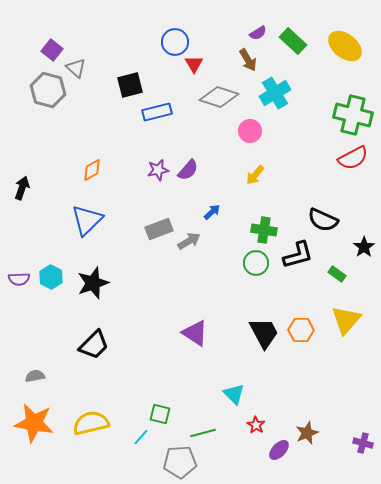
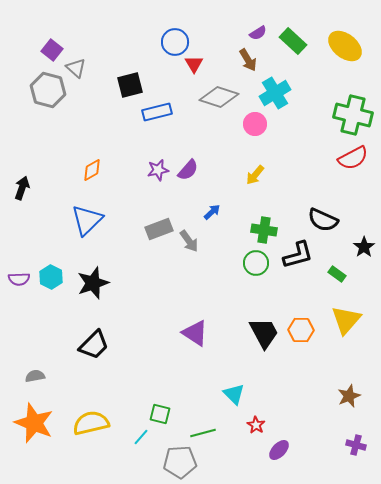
pink circle at (250, 131): moved 5 px right, 7 px up
gray arrow at (189, 241): rotated 85 degrees clockwise
orange star at (34, 423): rotated 12 degrees clockwise
brown star at (307, 433): moved 42 px right, 37 px up
purple cross at (363, 443): moved 7 px left, 2 px down
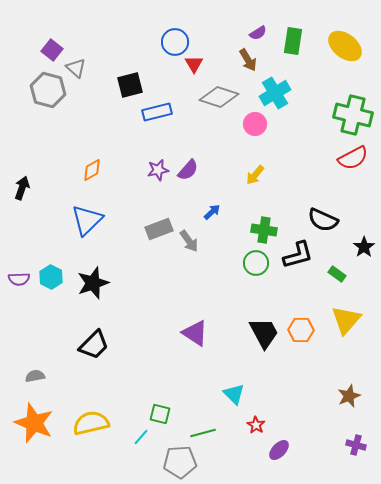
green rectangle at (293, 41): rotated 56 degrees clockwise
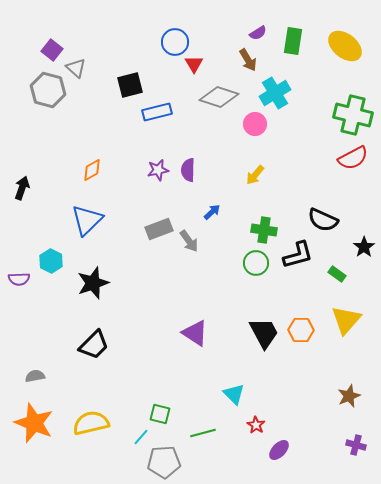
purple semicircle at (188, 170): rotated 140 degrees clockwise
cyan hexagon at (51, 277): moved 16 px up
gray pentagon at (180, 462): moved 16 px left
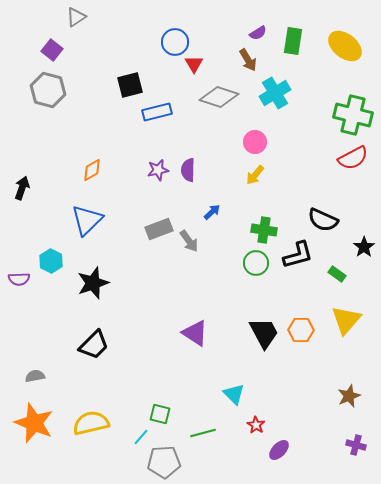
gray triangle at (76, 68): moved 51 px up; rotated 45 degrees clockwise
pink circle at (255, 124): moved 18 px down
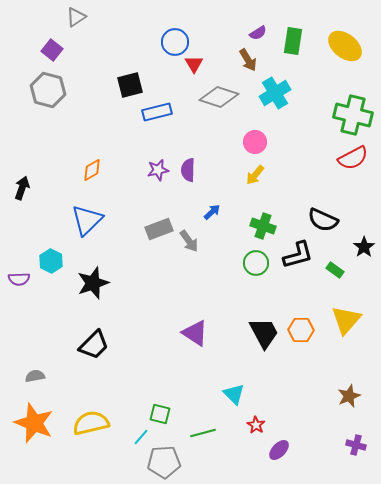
green cross at (264, 230): moved 1 px left, 4 px up; rotated 10 degrees clockwise
green rectangle at (337, 274): moved 2 px left, 4 px up
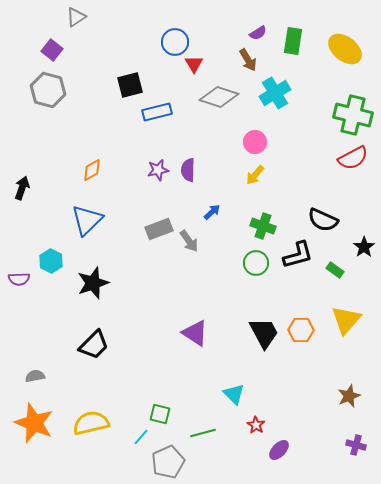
yellow ellipse at (345, 46): moved 3 px down
gray pentagon at (164, 462): moved 4 px right; rotated 20 degrees counterclockwise
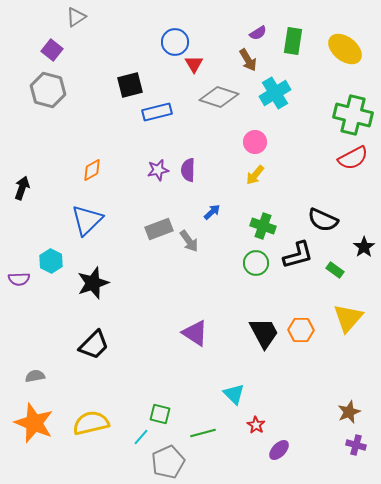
yellow triangle at (346, 320): moved 2 px right, 2 px up
brown star at (349, 396): moved 16 px down
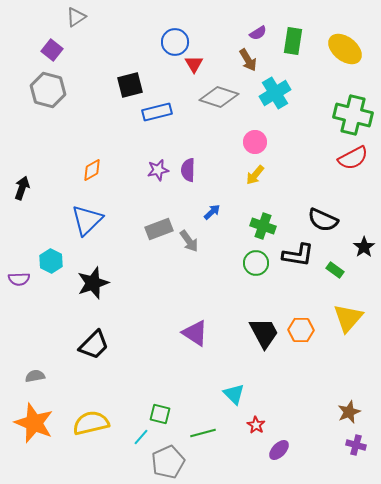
black L-shape at (298, 255): rotated 24 degrees clockwise
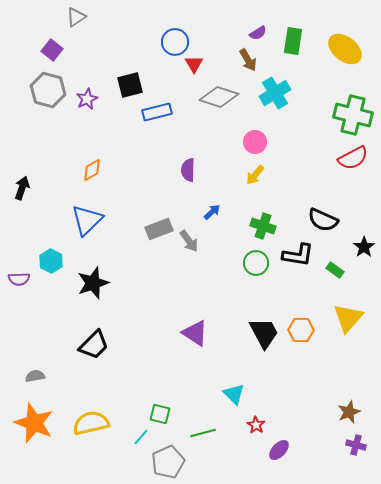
purple star at (158, 170): moved 71 px left, 71 px up; rotated 15 degrees counterclockwise
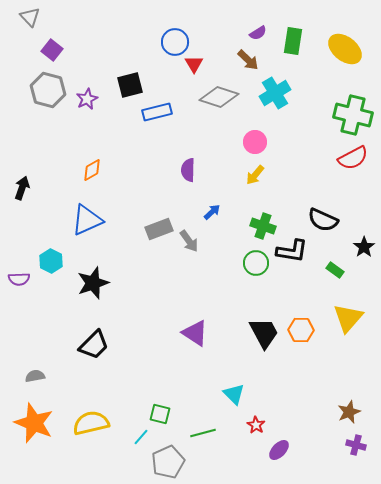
gray triangle at (76, 17): moved 46 px left; rotated 40 degrees counterclockwise
brown arrow at (248, 60): rotated 15 degrees counterclockwise
blue triangle at (87, 220): rotated 20 degrees clockwise
black L-shape at (298, 255): moved 6 px left, 4 px up
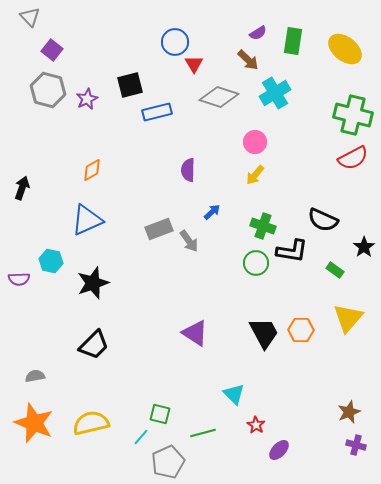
cyan hexagon at (51, 261): rotated 15 degrees counterclockwise
